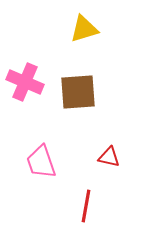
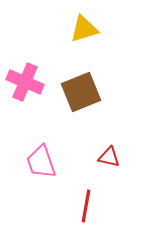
brown square: moved 3 px right; rotated 18 degrees counterclockwise
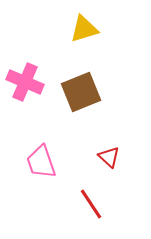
red triangle: rotated 30 degrees clockwise
red line: moved 5 px right, 2 px up; rotated 44 degrees counterclockwise
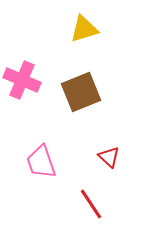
pink cross: moved 3 px left, 2 px up
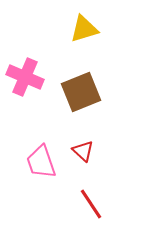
pink cross: moved 3 px right, 3 px up
red triangle: moved 26 px left, 6 px up
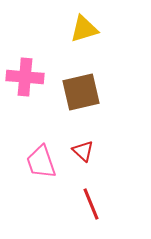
pink cross: rotated 18 degrees counterclockwise
brown square: rotated 9 degrees clockwise
red line: rotated 12 degrees clockwise
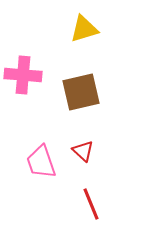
pink cross: moved 2 px left, 2 px up
